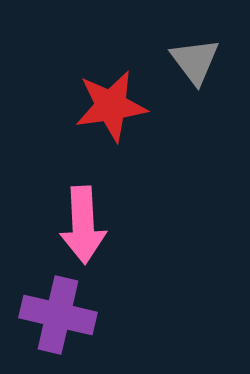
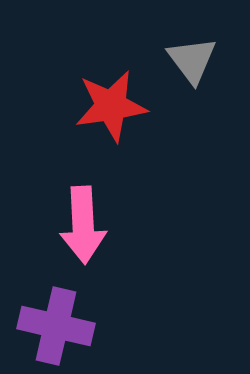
gray triangle: moved 3 px left, 1 px up
purple cross: moved 2 px left, 11 px down
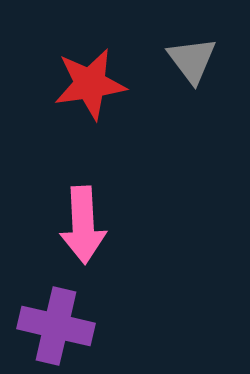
red star: moved 21 px left, 22 px up
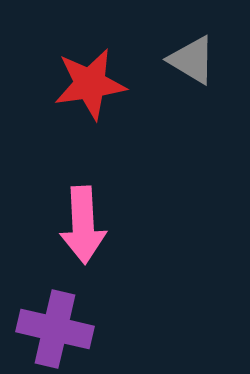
gray triangle: rotated 22 degrees counterclockwise
purple cross: moved 1 px left, 3 px down
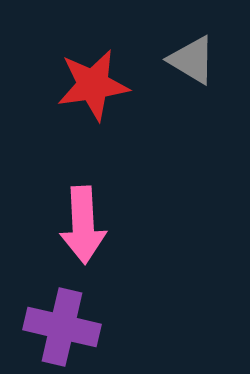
red star: moved 3 px right, 1 px down
purple cross: moved 7 px right, 2 px up
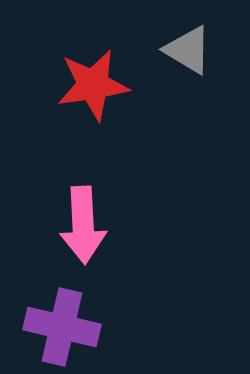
gray triangle: moved 4 px left, 10 px up
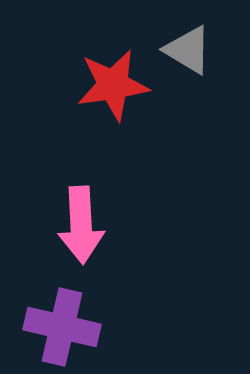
red star: moved 20 px right
pink arrow: moved 2 px left
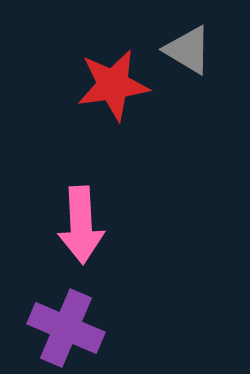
purple cross: moved 4 px right, 1 px down; rotated 10 degrees clockwise
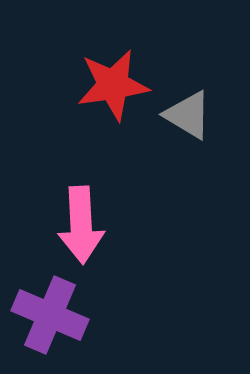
gray triangle: moved 65 px down
purple cross: moved 16 px left, 13 px up
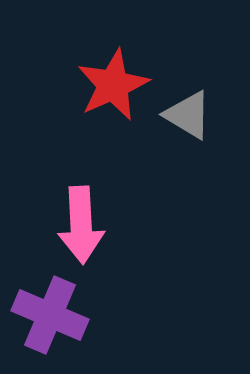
red star: rotated 16 degrees counterclockwise
